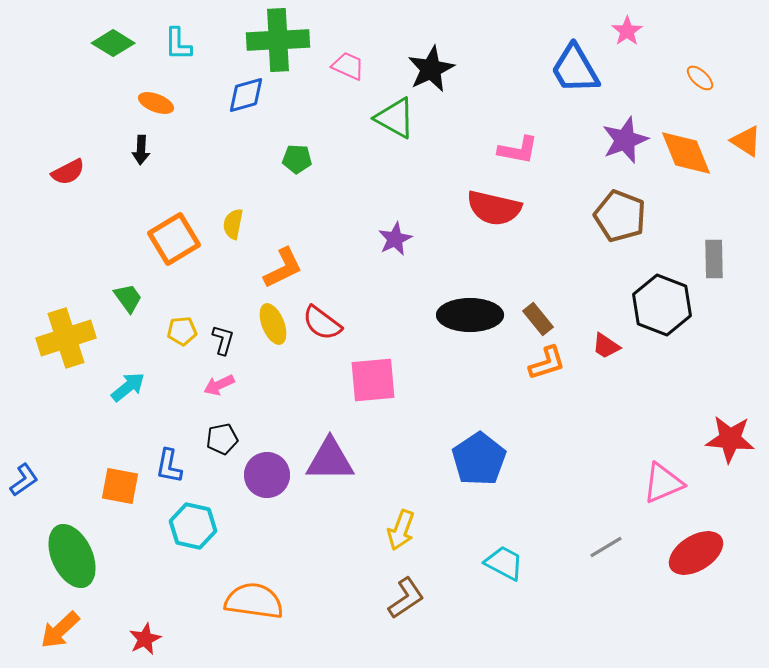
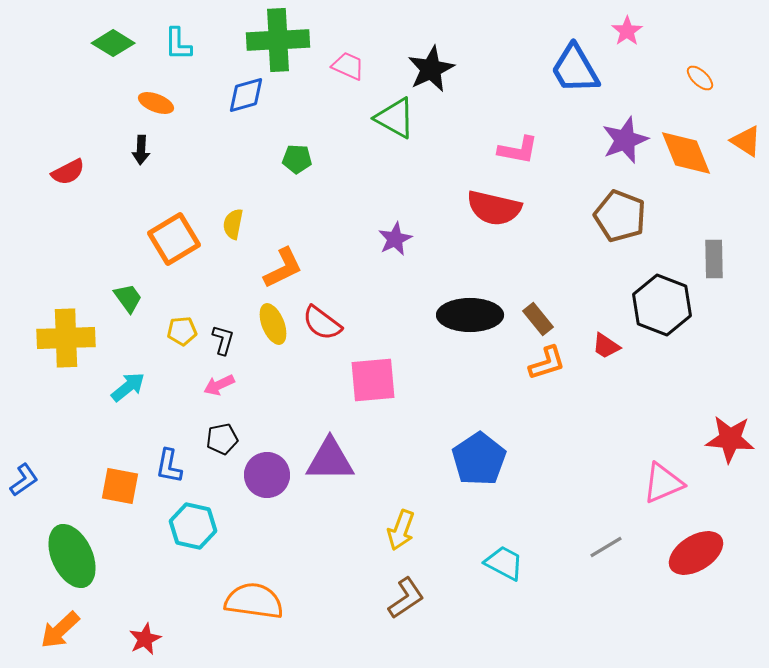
yellow cross at (66, 338): rotated 16 degrees clockwise
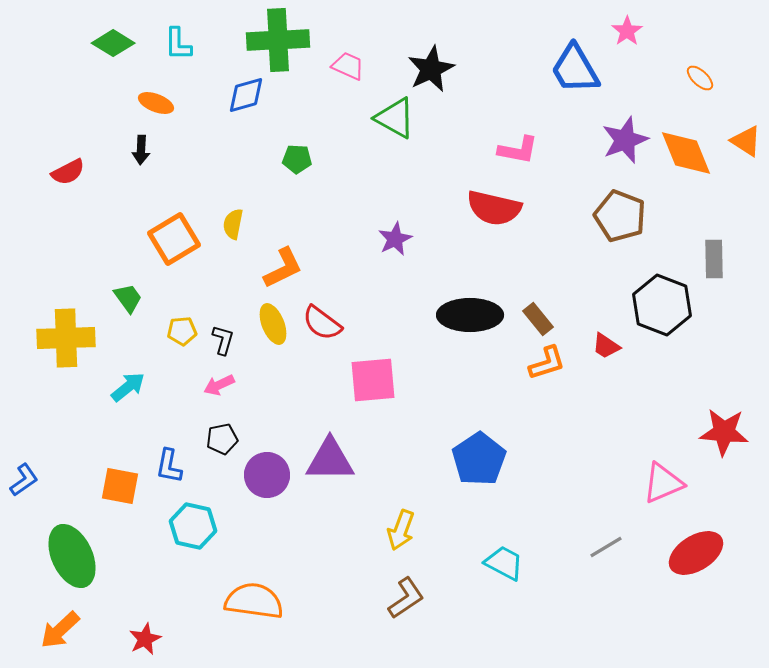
red star at (730, 439): moved 6 px left, 7 px up
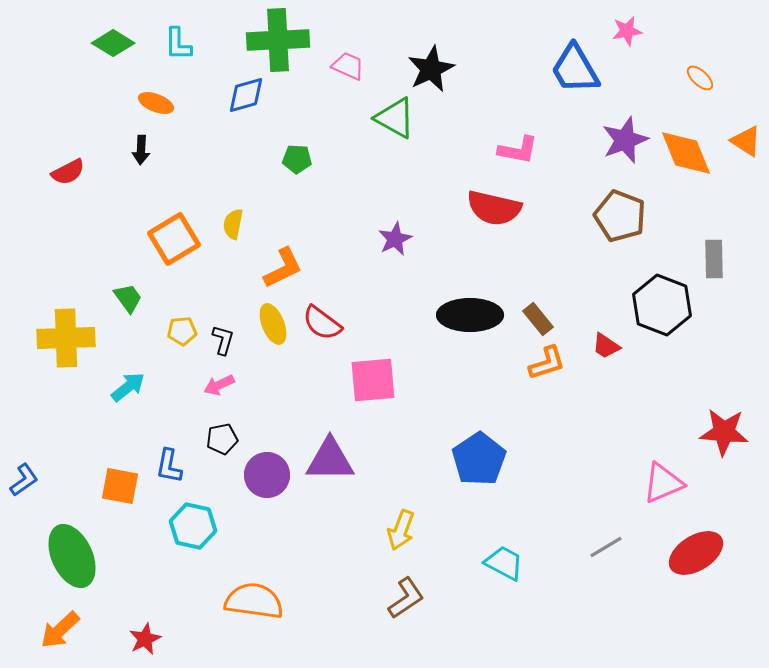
pink star at (627, 31): rotated 24 degrees clockwise
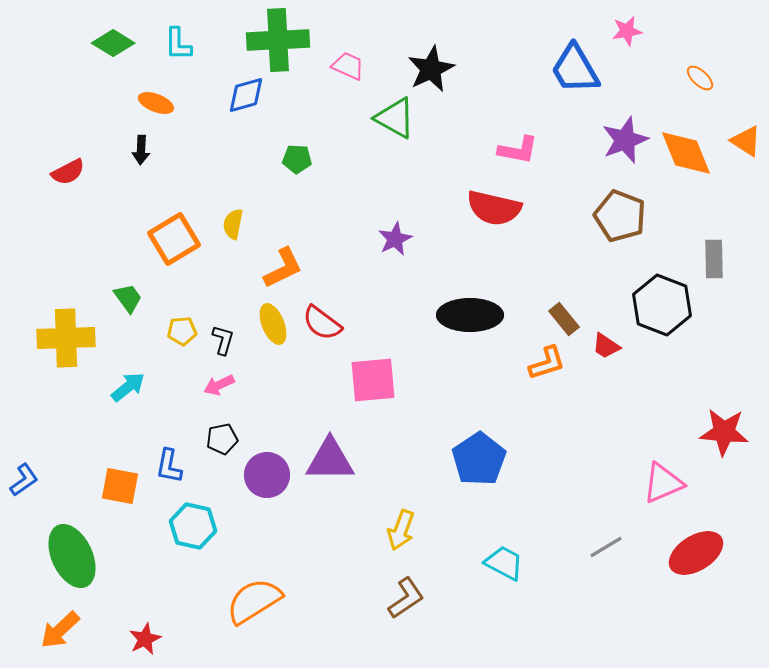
brown rectangle at (538, 319): moved 26 px right
orange semicircle at (254, 601): rotated 40 degrees counterclockwise
